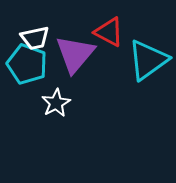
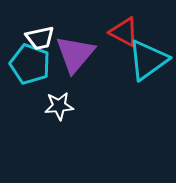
red triangle: moved 15 px right
white trapezoid: moved 5 px right
cyan pentagon: moved 3 px right
white star: moved 3 px right, 3 px down; rotated 24 degrees clockwise
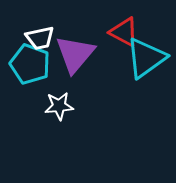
cyan triangle: moved 2 px left, 2 px up
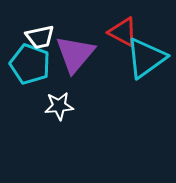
red triangle: moved 1 px left
white trapezoid: moved 1 px up
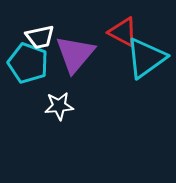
cyan pentagon: moved 2 px left, 1 px up
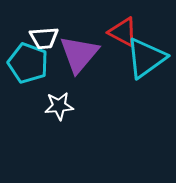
white trapezoid: moved 4 px right, 1 px down; rotated 8 degrees clockwise
purple triangle: moved 4 px right
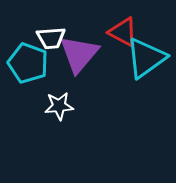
white trapezoid: moved 7 px right
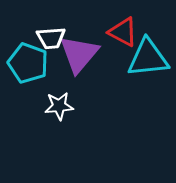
cyan triangle: moved 2 px right; rotated 30 degrees clockwise
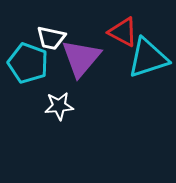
white trapezoid: rotated 16 degrees clockwise
purple triangle: moved 2 px right, 4 px down
cyan triangle: rotated 12 degrees counterclockwise
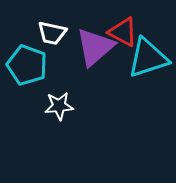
white trapezoid: moved 1 px right, 5 px up
purple triangle: moved 14 px right, 11 px up; rotated 9 degrees clockwise
cyan pentagon: moved 1 px left, 2 px down
